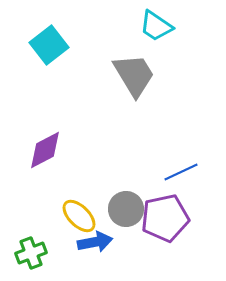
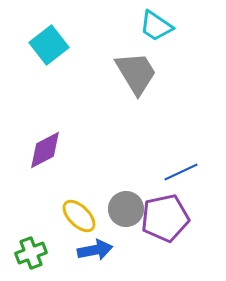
gray trapezoid: moved 2 px right, 2 px up
blue arrow: moved 8 px down
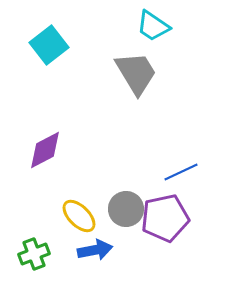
cyan trapezoid: moved 3 px left
green cross: moved 3 px right, 1 px down
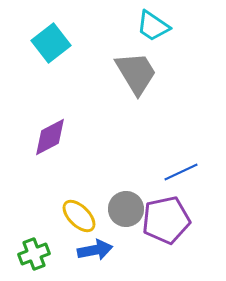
cyan square: moved 2 px right, 2 px up
purple diamond: moved 5 px right, 13 px up
purple pentagon: moved 1 px right, 2 px down
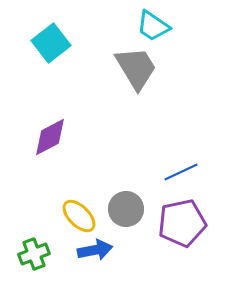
gray trapezoid: moved 5 px up
purple pentagon: moved 16 px right, 3 px down
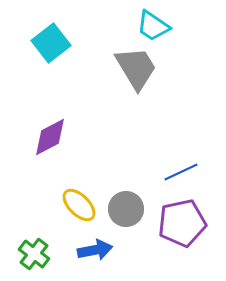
yellow ellipse: moved 11 px up
green cross: rotated 32 degrees counterclockwise
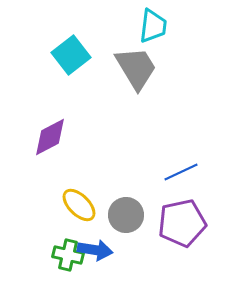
cyan trapezoid: rotated 117 degrees counterclockwise
cyan square: moved 20 px right, 12 px down
gray circle: moved 6 px down
blue arrow: rotated 20 degrees clockwise
green cross: moved 34 px right, 1 px down; rotated 24 degrees counterclockwise
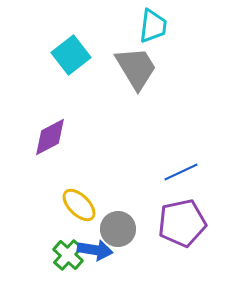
gray circle: moved 8 px left, 14 px down
green cross: rotated 28 degrees clockwise
